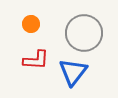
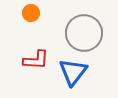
orange circle: moved 11 px up
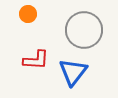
orange circle: moved 3 px left, 1 px down
gray circle: moved 3 px up
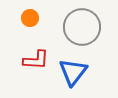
orange circle: moved 2 px right, 4 px down
gray circle: moved 2 px left, 3 px up
